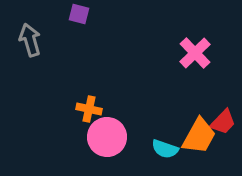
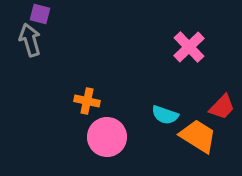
purple square: moved 39 px left
pink cross: moved 6 px left, 6 px up
orange cross: moved 2 px left, 8 px up
red trapezoid: moved 1 px left, 15 px up
orange trapezoid: moved 1 px left; rotated 87 degrees counterclockwise
cyan semicircle: moved 34 px up
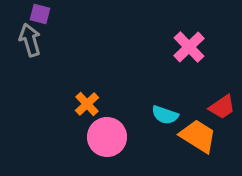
orange cross: moved 3 px down; rotated 35 degrees clockwise
red trapezoid: rotated 12 degrees clockwise
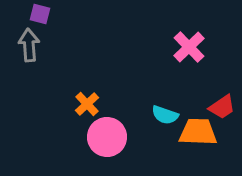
gray arrow: moved 1 px left, 5 px down; rotated 12 degrees clockwise
orange trapezoid: moved 4 px up; rotated 30 degrees counterclockwise
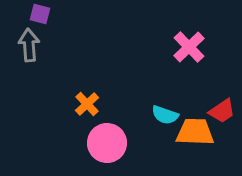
red trapezoid: moved 4 px down
orange trapezoid: moved 3 px left
pink circle: moved 6 px down
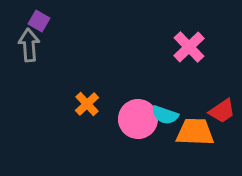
purple square: moved 1 px left, 7 px down; rotated 15 degrees clockwise
pink circle: moved 31 px right, 24 px up
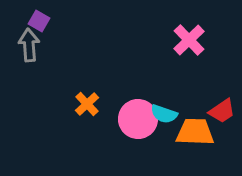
pink cross: moved 7 px up
cyan semicircle: moved 1 px left, 1 px up
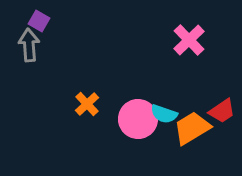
orange trapezoid: moved 3 px left, 4 px up; rotated 33 degrees counterclockwise
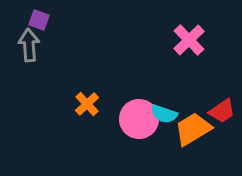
purple square: moved 1 px up; rotated 10 degrees counterclockwise
pink circle: moved 1 px right
orange trapezoid: moved 1 px right, 1 px down
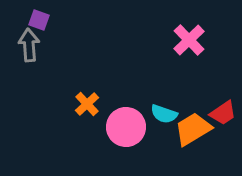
red trapezoid: moved 1 px right, 2 px down
pink circle: moved 13 px left, 8 px down
